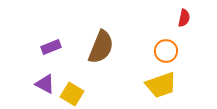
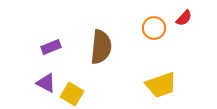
red semicircle: rotated 30 degrees clockwise
brown semicircle: rotated 16 degrees counterclockwise
orange circle: moved 12 px left, 23 px up
purple triangle: moved 1 px right, 1 px up
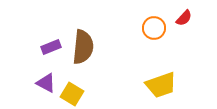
brown semicircle: moved 18 px left
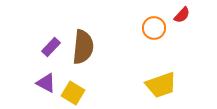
red semicircle: moved 2 px left, 3 px up
purple rectangle: rotated 24 degrees counterclockwise
yellow square: moved 1 px right, 1 px up
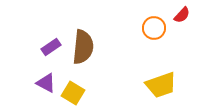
purple rectangle: rotated 12 degrees clockwise
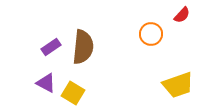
orange circle: moved 3 px left, 6 px down
yellow trapezoid: moved 17 px right
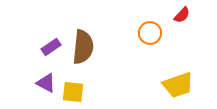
orange circle: moved 1 px left, 1 px up
yellow square: moved 1 px up; rotated 25 degrees counterclockwise
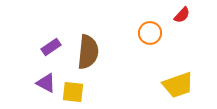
brown semicircle: moved 5 px right, 5 px down
